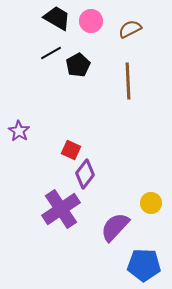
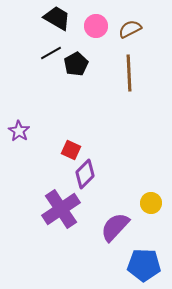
pink circle: moved 5 px right, 5 px down
black pentagon: moved 2 px left, 1 px up
brown line: moved 1 px right, 8 px up
purple diamond: rotated 8 degrees clockwise
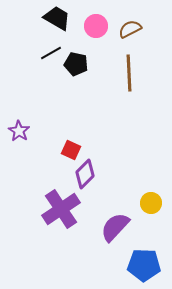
black pentagon: rotated 30 degrees counterclockwise
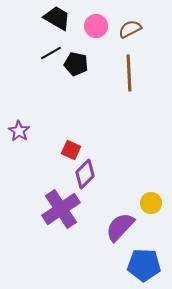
purple semicircle: moved 5 px right
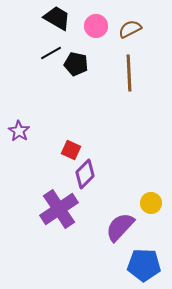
purple cross: moved 2 px left
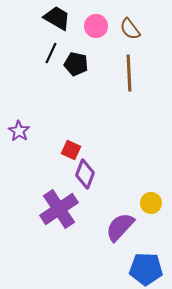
brown semicircle: rotated 100 degrees counterclockwise
black line: rotated 35 degrees counterclockwise
purple diamond: rotated 24 degrees counterclockwise
blue pentagon: moved 2 px right, 4 px down
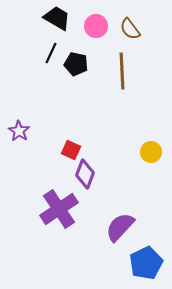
brown line: moved 7 px left, 2 px up
yellow circle: moved 51 px up
blue pentagon: moved 6 px up; rotated 28 degrees counterclockwise
